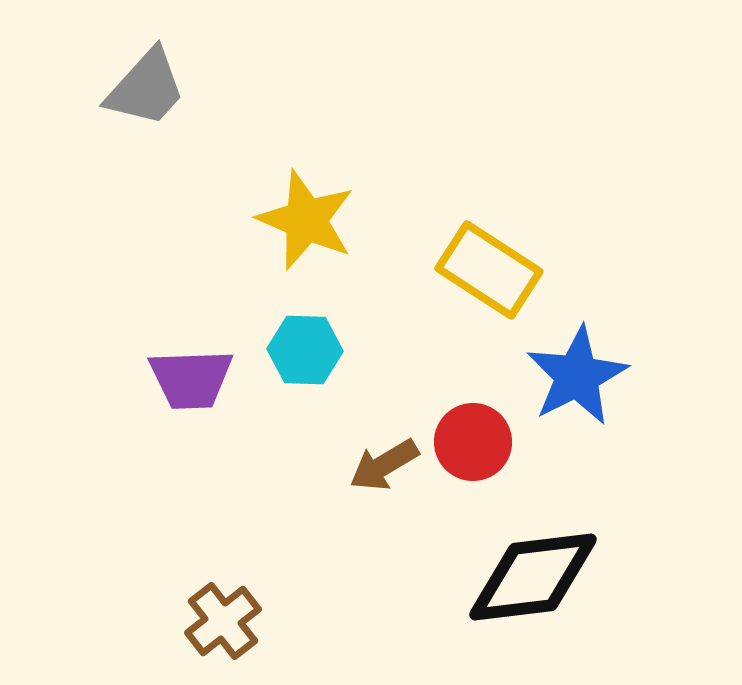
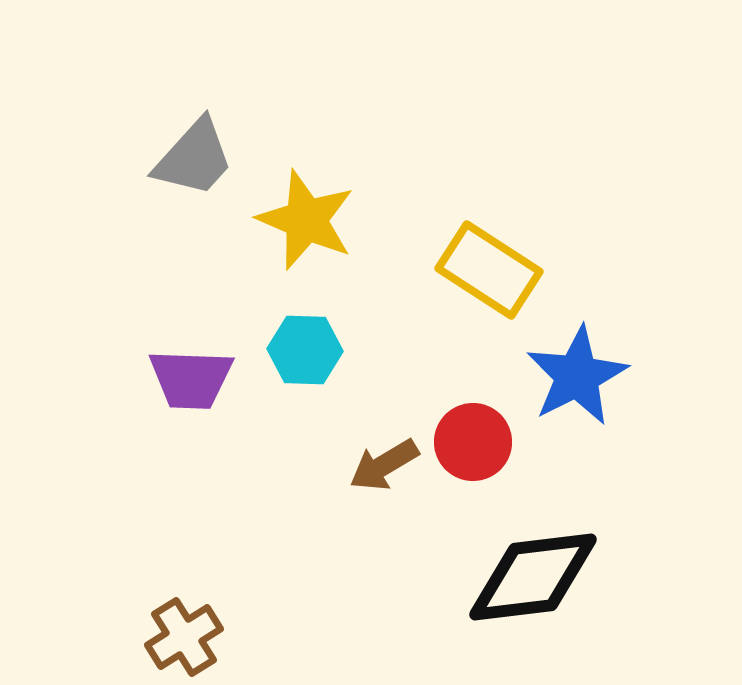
gray trapezoid: moved 48 px right, 70 px down
purple trapezoid: rotated 4 degrees clockwise
brown cross: moved 39 px left, 16 px down; rotated 6 degrees clockwise
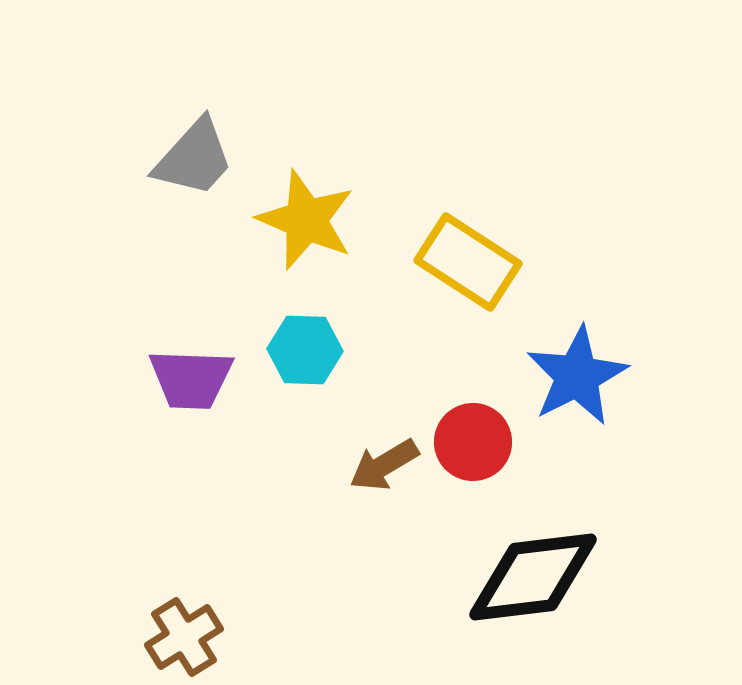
yellow rectangle: moved 21 px left, 8 px up
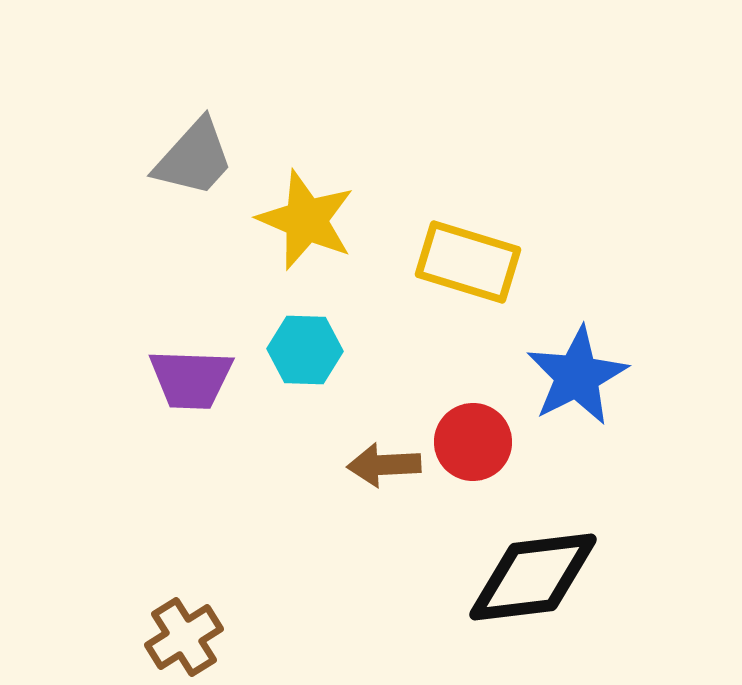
yellow rectangle: rotated 16 degrees counterclockwise
brown arrow: rotated 28 degrees clockwise
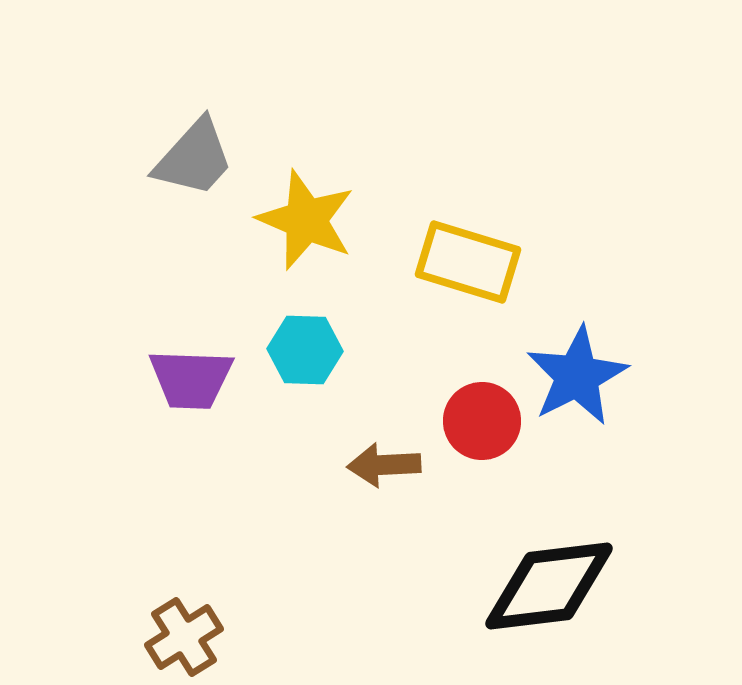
red circle: moved 9 px right, 21 px up
black diamond: moved 16 px right, 9 px down
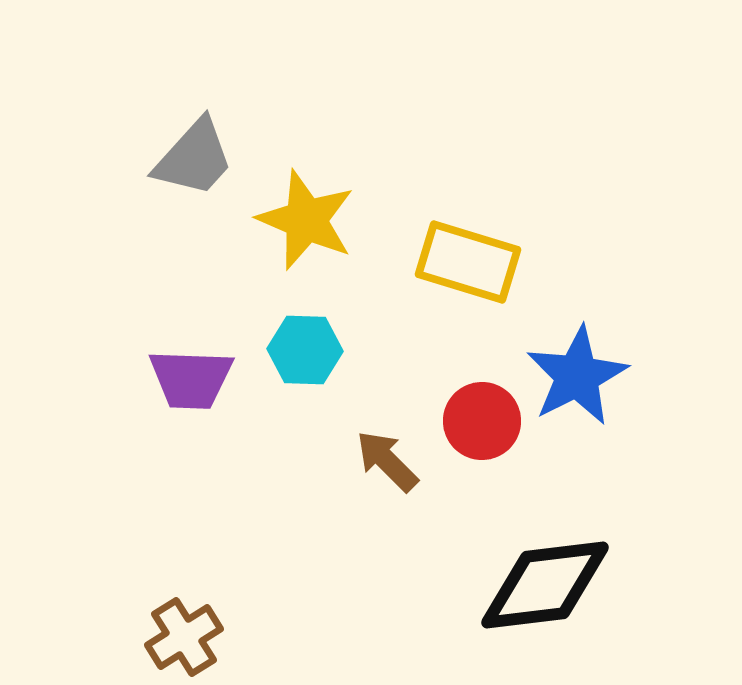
brown arrow: moved 3 px right, 4 px up; rotated 48 degrees clockwise
black diamond: moved 4 px left, 1 px up
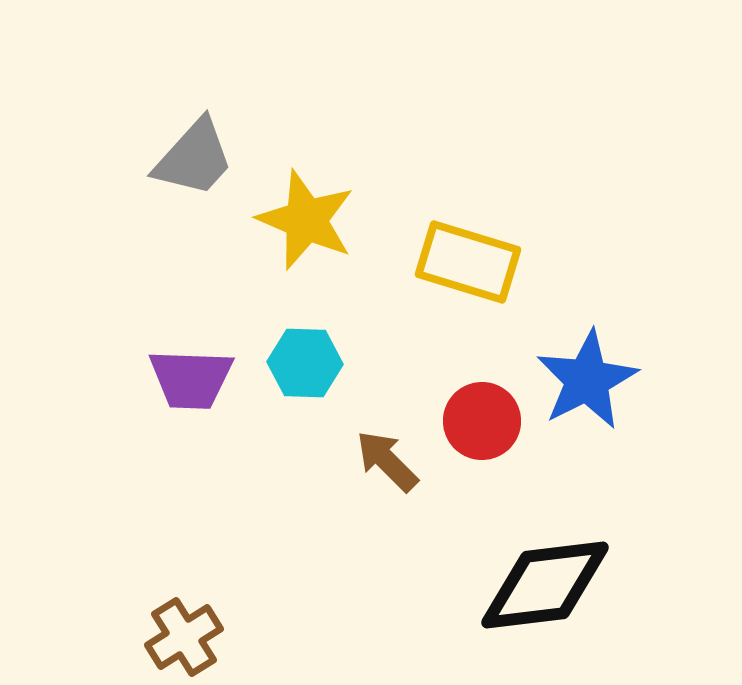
cyan hexagon: moved 13 px down
blue star: moved 10 px right, 4 px down
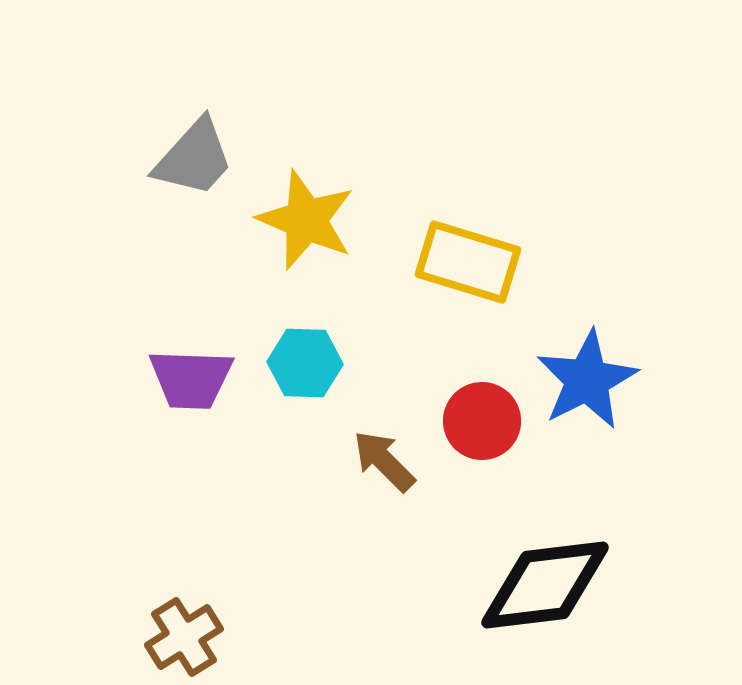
brown arrow: moved 3 px left
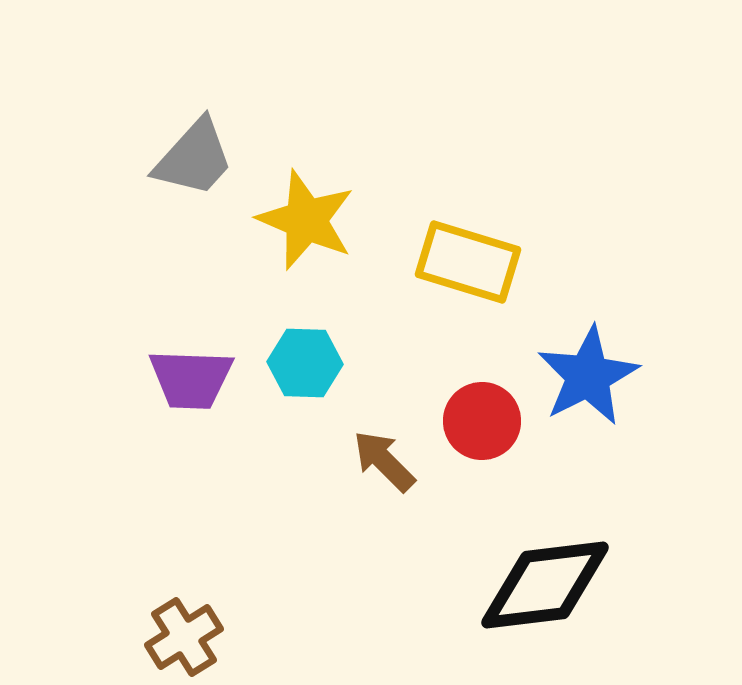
blue star: moved 1 px right, 4 px up
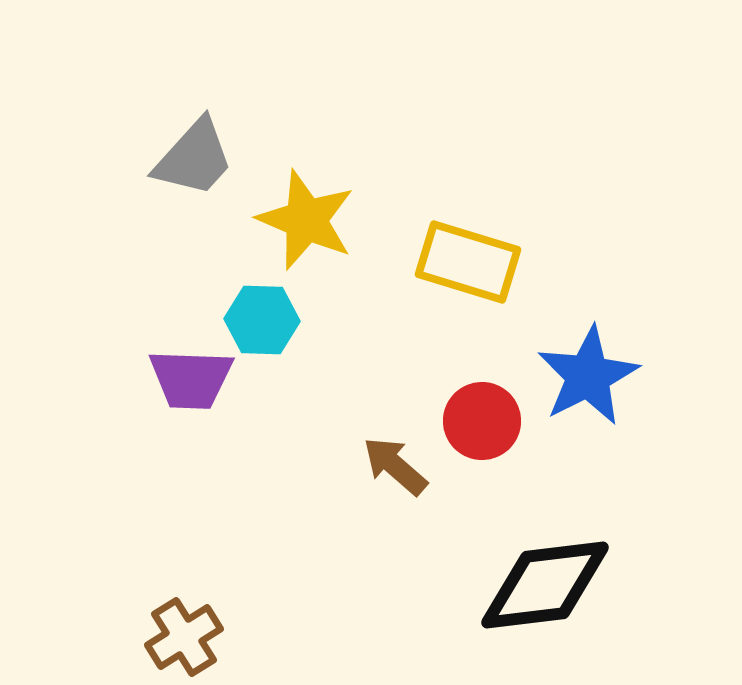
cyan hexagon: moved 43 px left, 43 px up
brown arrow: moved 11 px right, 5 px down; rotated 4 degrees counterclockwise
